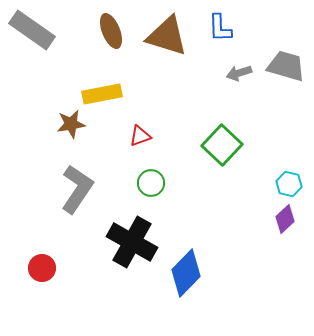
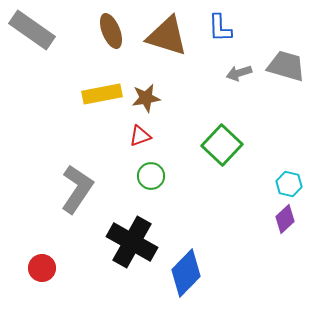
brown star: moved 75 px right, 26 px up
green circle: moved 7 px up
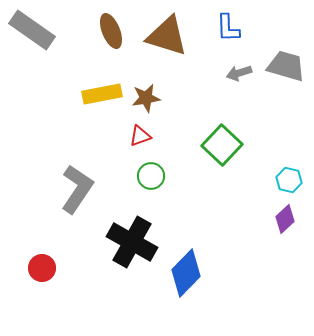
blue L-shape: moved 8 px right
cyan hexagon: moved 4 px up
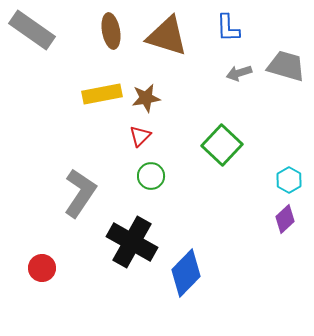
brown ellipse: rotated 12 degrees clockwise
red triangle: rotated 25 degrees counterclockwise
cyan hexagon: rotated 15 degrees clockwise
gray L-shape: moved 3 px right, 4 px down
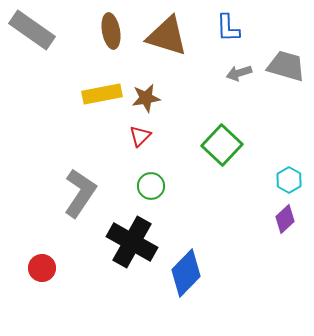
green circle: moved 10 px down
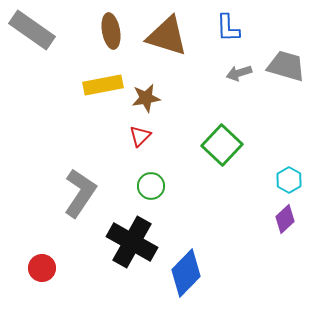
yellow rectangle: moved 1 px right, 9 px up
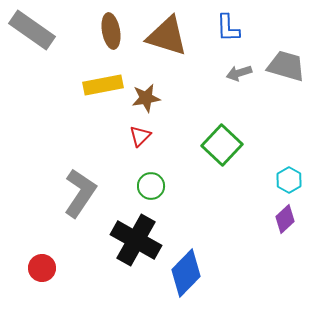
black cross: moved 4 px right, 2 px up
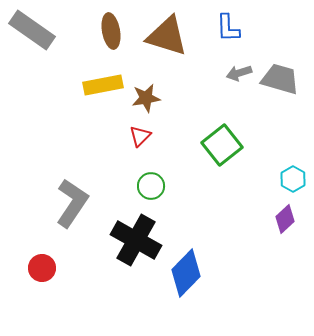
gray trapezoid: moved 6 px left, 13 px down
green square: rotated 9 degrees clockwise
cyan hexagon: moved 4 px right, 1 px up
gray L-shape: moved 8 px left, 10 px down
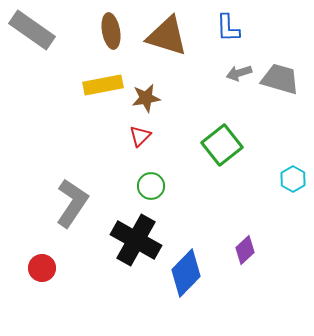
purple diamond: moved 40 px left, 31 px down
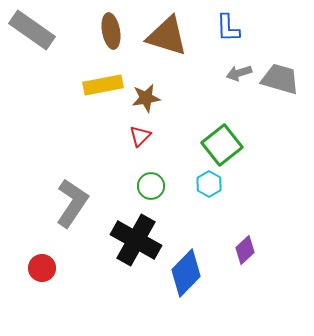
cyan hexagon: moved 84 px left, 5 px down
